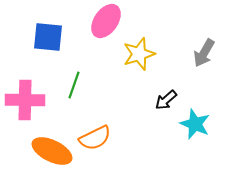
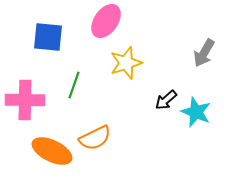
yellow star: moved 13 px left, 9 px down
cyan star: moved 1 px right, 12 px up
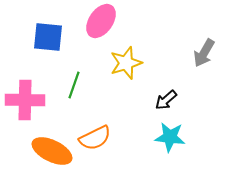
pink ellipse: moved 5 px left
cyan star: moved 26 px left, 25 px down; rotated 16 degrees counterclockwise
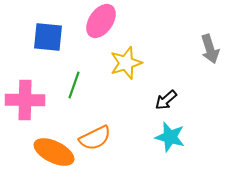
gray arrow: moved 6 px right, 4 px up; rotated 48 degrees counterclockwise
cyan star: rotated 8 degrees clockwise
orange ellipse: moved 2 px right, 1 px down
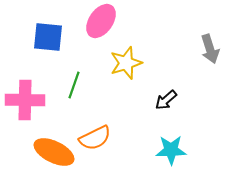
cyan star: moved 1 px right, 13 px down; rotated 16 degrees counterclockwise
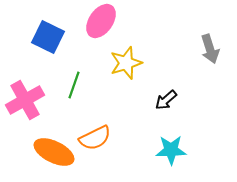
blue square: rotated 20 degrees clockwise
pink cross: rotated 30 degrees counterclockwise
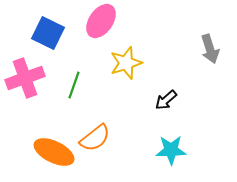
blue square: moved 4 px up
pink cross: moved 22 px up; rotated 9 degrees clockwise
orange semicircle: rotated 12 degrees counterclockwise
